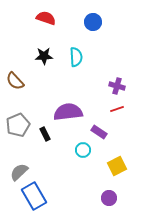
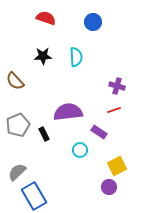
black star: moved 1 px left
red line: moved 3 px left, 1 px down
black rectangle: moved 1 px left
cyan circle: moved 3 px left
gray semicircle: moved 2 px left
purple circle: moved 11 px up
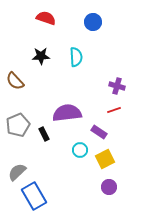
black star: moved 2 px left
purple semicircle: moved 1 px left, 1 px down
yellow square: moved 12 px left, 7 px up
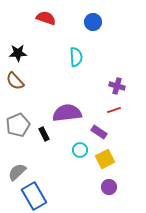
black star: moved 23 px left, 3 px up
